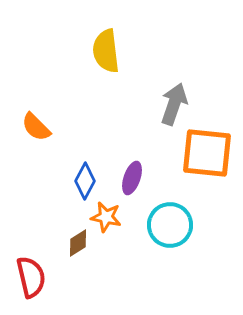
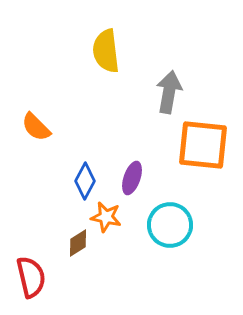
gray arrow: moved 5 px left, 12 px up; rotated 9 degrees counterclockwise
orange square: moved 4 px left, 8 px up
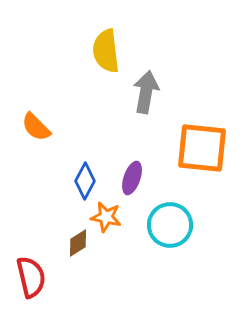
gray arrow: moved 23 px left
orange square: moved 1 px left, 3 px down
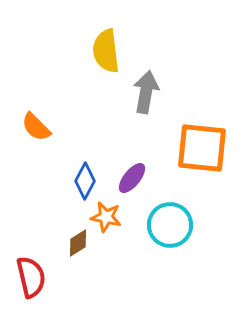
purple ellipse: rotated 20 degrees clockwise
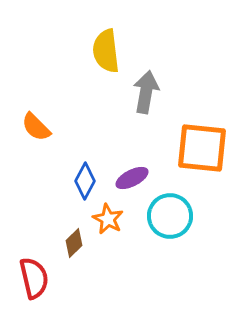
purple ellipse: rotated 24 degrees clockwise
orange star: moved 2 px right, 2 px down; rotated 16 degrees clockwise
cyan circle: moved 9 px up
brown diamond: moved 4 px left; rotated 12 degrees counterclockwise
red semicircle: moved 3 px right, 1 px down
